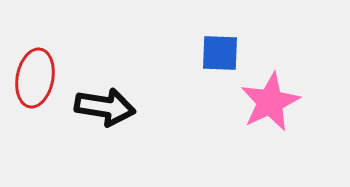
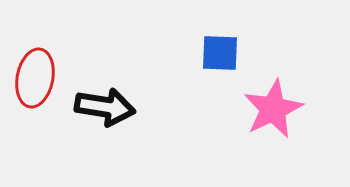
pink star: moved 3 px right, 7 px down
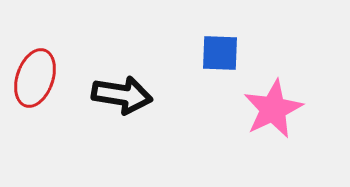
red ellipse: rotated 8 degrees clockwise
black arrow: moved 17 px right, 12 px up
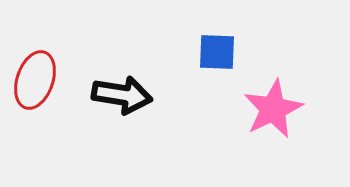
blue square: moved 3 px left, 1 px up
red ellipse: moved 2 px down
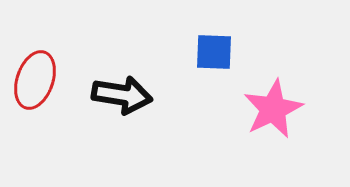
blue square: moved 3 px left
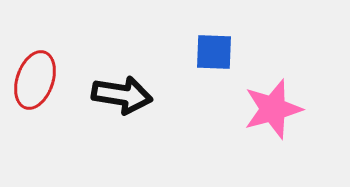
pink star: rotated 10 degrees clockwise
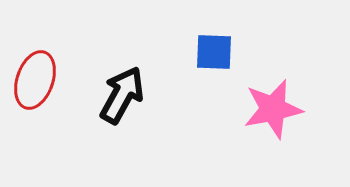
black arrow: rotated 70 degrees counterclockwise
pink star: rotated 4 degrees clockwise
